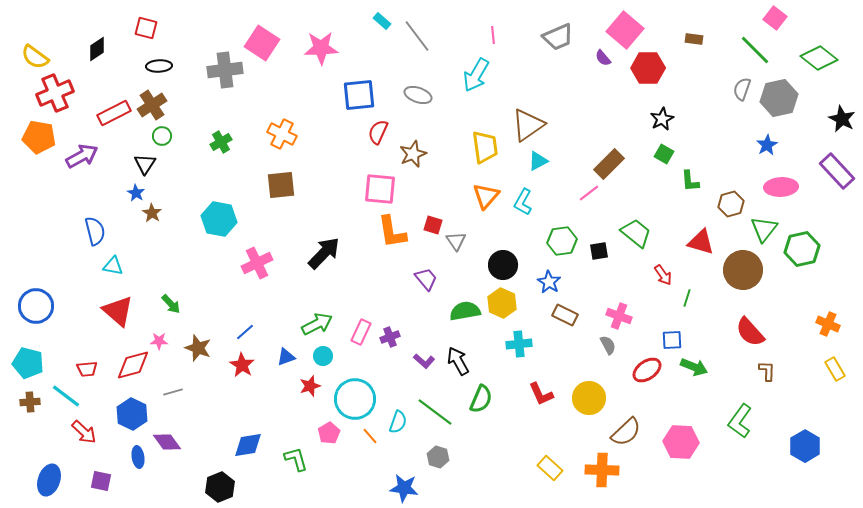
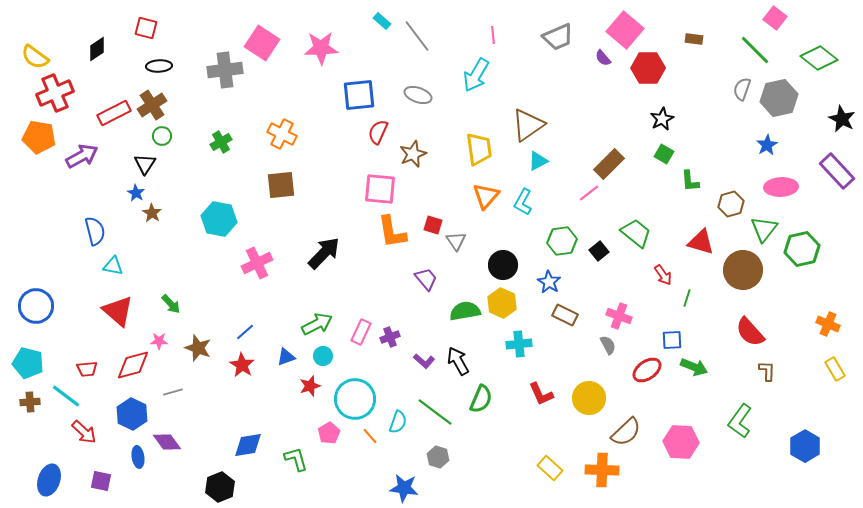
yellow trapezoid at (485, 147): moved 6 px left, 2 px down
black square at (599, 251): rotated 30 degrees counterclockwise
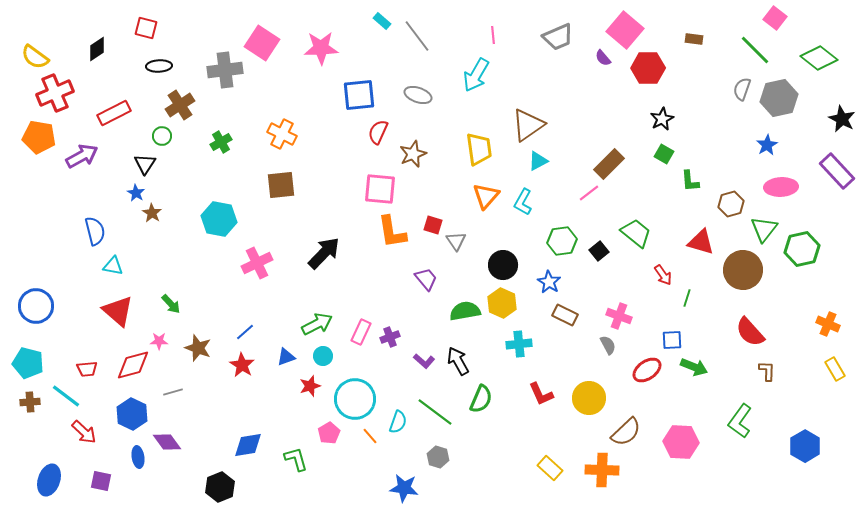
brown cross at (152, 105): moved 28 px right
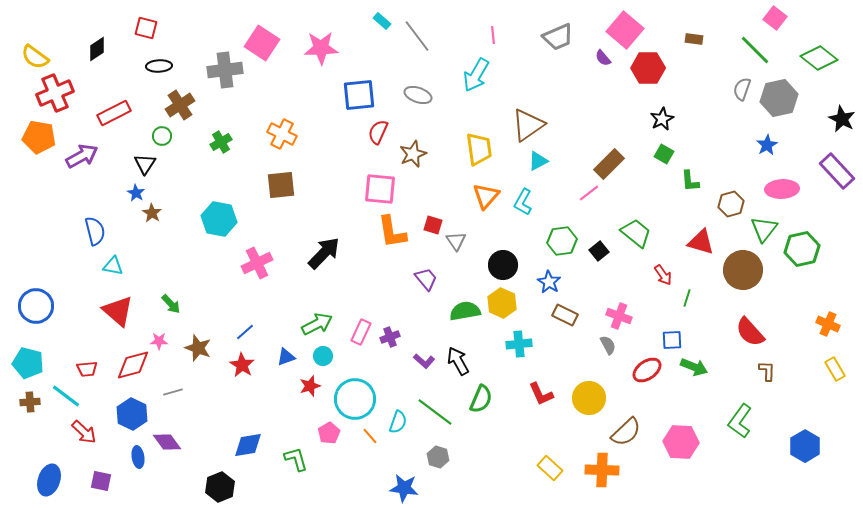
pink ellipse at (781, 187): moved 1 px right, 2 px down
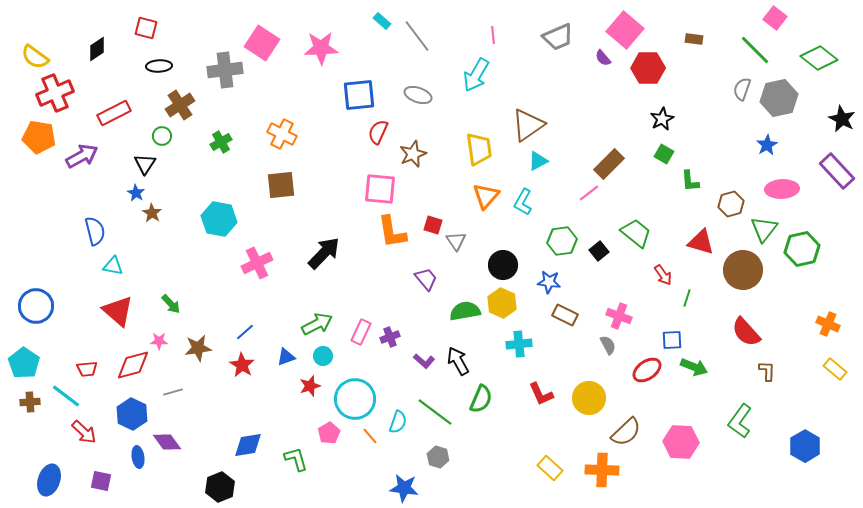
blue star at (549, 282): rotated 25 degrees counterclockwise
red semicircle at (750, 332): moved 4 px left
brown star at (198, 348): rotated 28 degrees counterclockwise
cyan pentagon at (28, 363): moved 4 px left; rotated 20 degrees clockwise
yellow rectangle at (835, 369): rotated 20 degrees counterclockwise
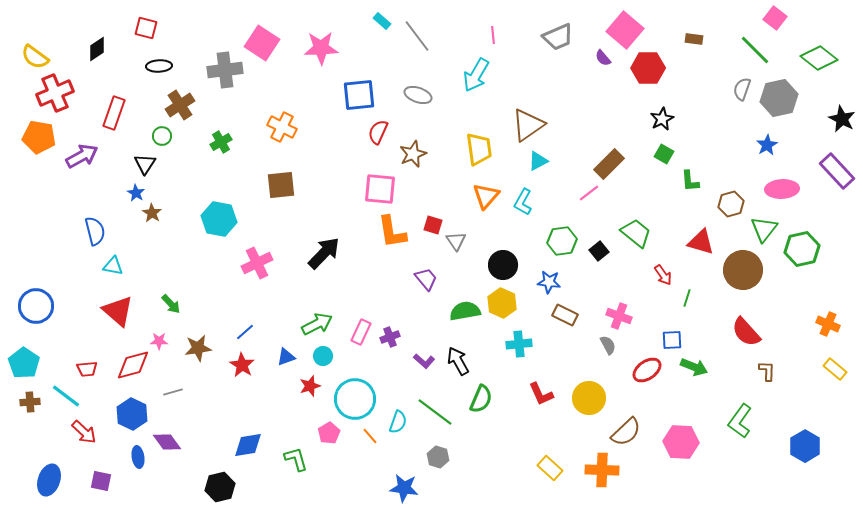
red rectangle at (114, 113): rotated 44 degrees counterclockwise
orange cross at (282, 134): moved 7 px up
black hexagon at (220, 487): rotated 8 degrees clockwise
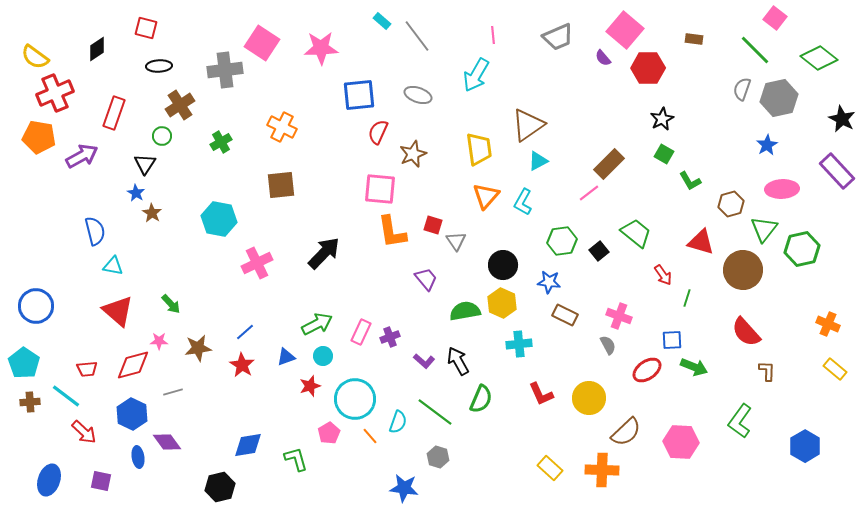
green L-shape at (690, 181): rotated 25 degrees counterclockwise
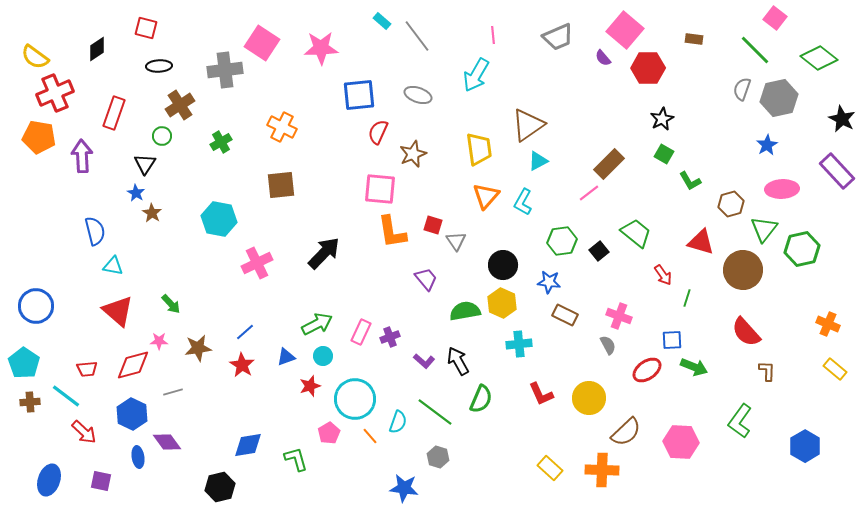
purple arrow at (82, 156): rotated 64 degrees counterclockwise
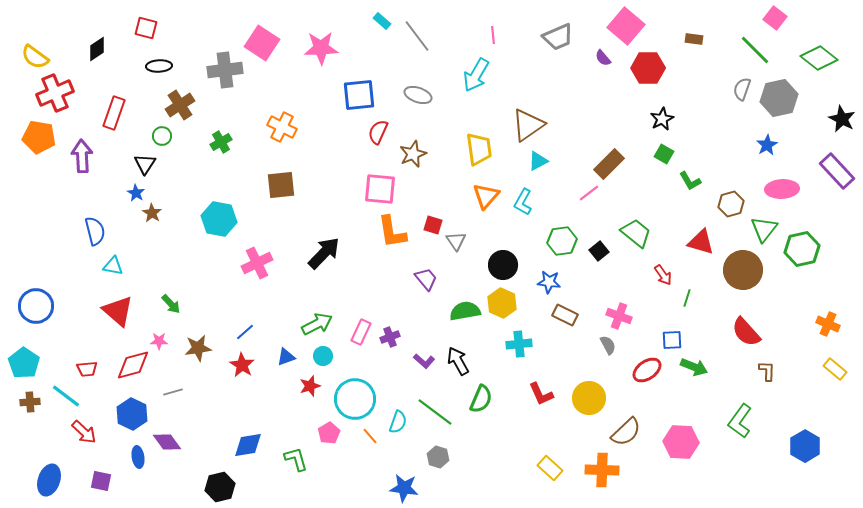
pink square at (625, 30): moved 1 px right, 4 px up
